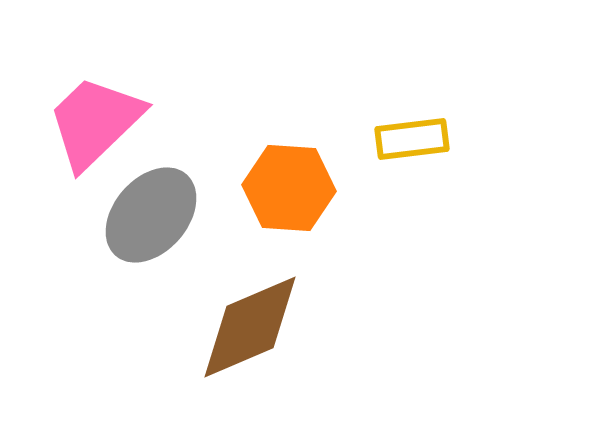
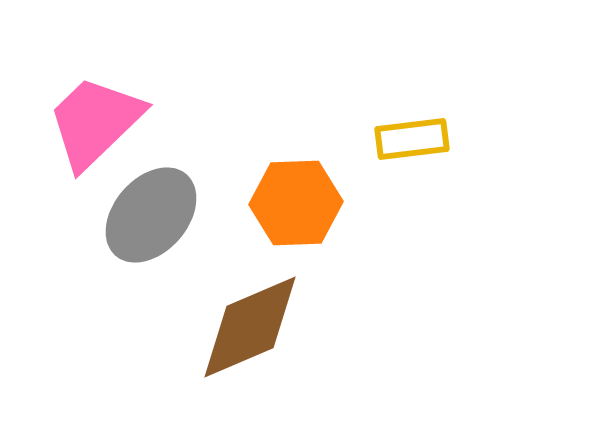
orange hexagon: moved 7 px right, 15 px down; rotated 6 degrees counterclockwise
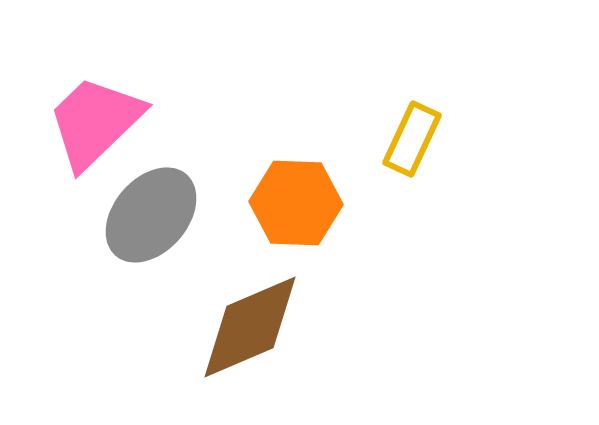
yellow rectangle: rotated 58 degrees counterclockwise
orange hexagon: rotated 4 degrees clockwise
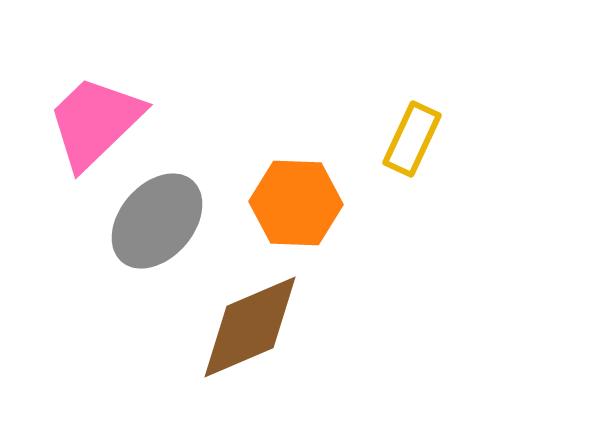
gray ellipse: moved 6 px right, 6 px down
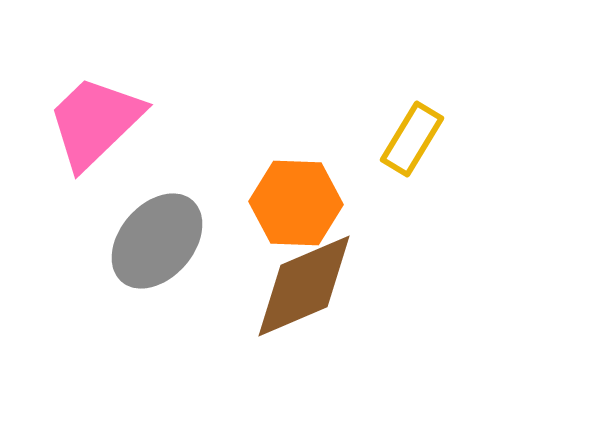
yellow rectangle: rotated 6 degrees clockwise
gray ellipse: moved 20 px down
brown diamond: moved 54 px right, 41 px up
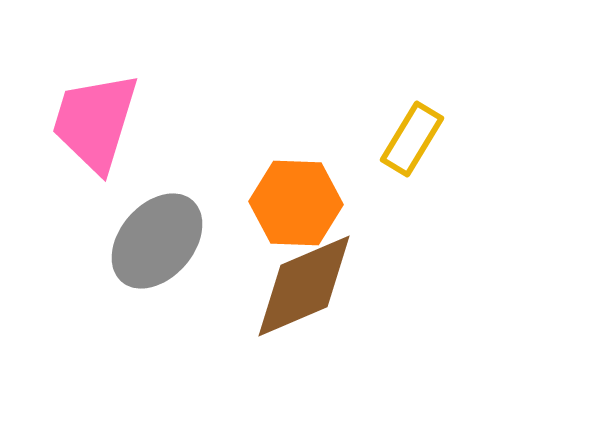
pink trapezoid: rotated 29 degrees counterclockwise
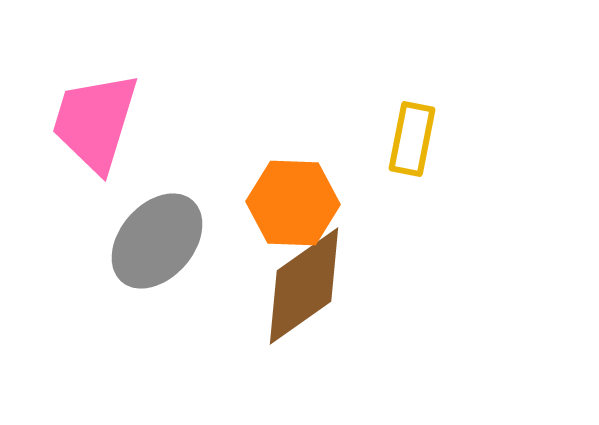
yellow rectangle: rotated 20 degrees counterclockwise
orange hexagon: moved 3 px left
brown diamond: rotated 12 degrees counterclockwise
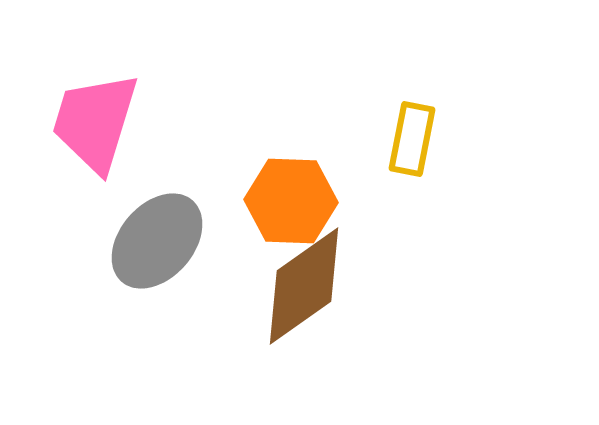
orange hexagon: moved 2 px left, 2 px up
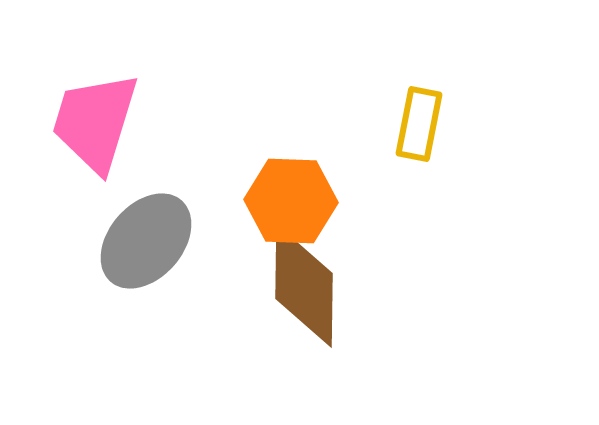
yellow rectangle: moved 7 px right, 15 px up
gray ellipse: moved 11 px left
brown diamond: rotated 54 degrees counterclockwise
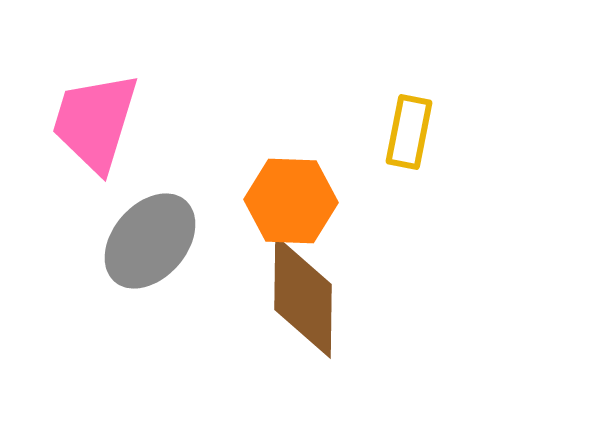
yellow rectangle: moved 10 px left, 8 px down
gray ellipse: moved 4 px right
brown diamond: moved 1 px left, 11 px down
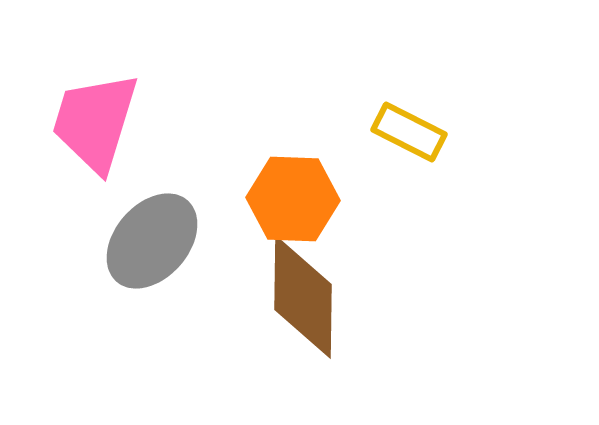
yellow rectangle: rotated 74 degrees counterclockwise
orange hexagon: moved 2 px right, 2 px up
gray ellipse: moved 2 px right
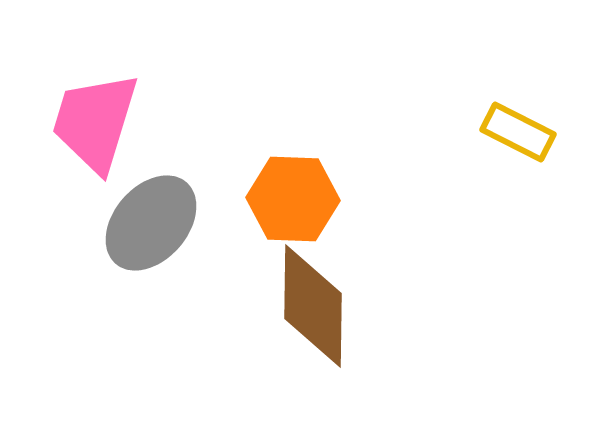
yellow rectangle: moved 109 px right
gray ellipse: moved 1 px left, 18 px up
brown diamond: moved 10 px right, 9 px down
